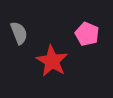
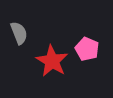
pink pentagon: moved 15 px down
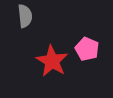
gray semicircle: moved 6 px right, 17 px up; rotated 15 degrees clockwise
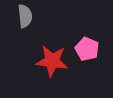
red star: rotated 24 degrees counterclockwise
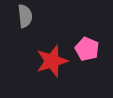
red star: rotated 24 degrees counterclockwise
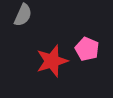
gray semicircle: moved 2 px left, 1 px up; rotated 30 degrees clockwise
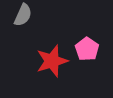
pink pentagon: rotated 10 degrees clockwise
